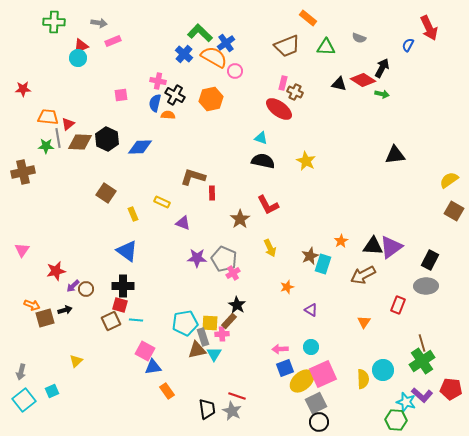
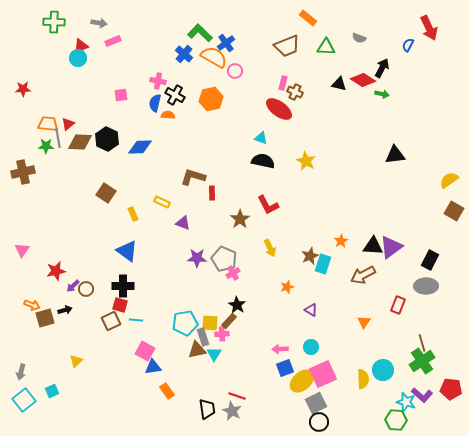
orange trapezoid at (48, 117): moved 7 px down
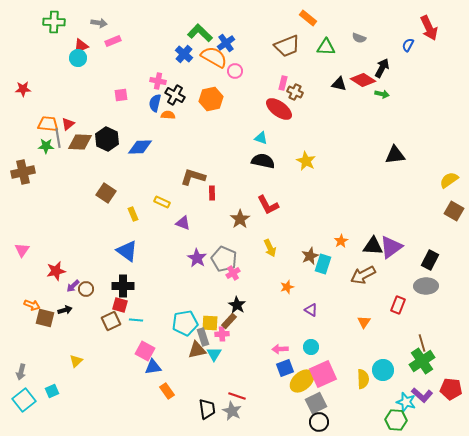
purple star at (197, 258): rotated 30 degrees clockwise
brown square at (45, 318): rotated 30 degrees clockwise
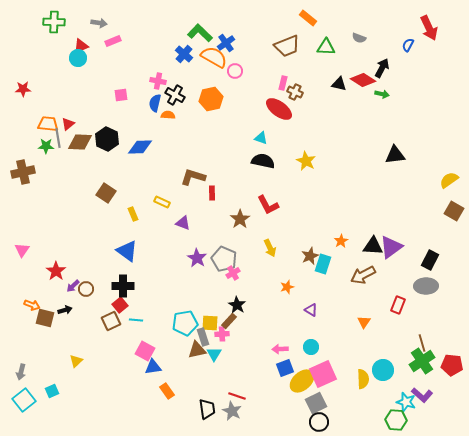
red star at (56, 271): rotated 24 degrees counterclockwise
red square at (120, 305): rotated 35 degrees clockwise
red pentagon at (451, 389): moved 1 px right, 24 px up
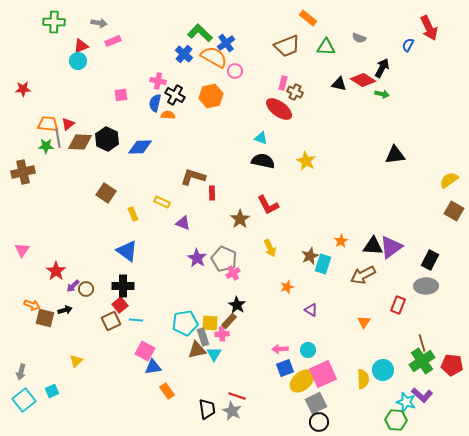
cyan circle at (78, 58): moved 3 px down
orange hexagon at (211, 99): moved 3 px up
cyan circle at (311, 347): moved 3 px left, 3 px down
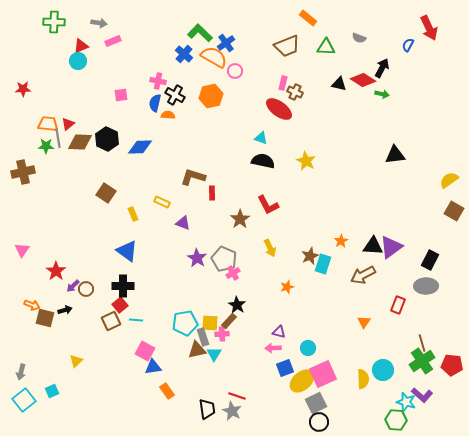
purple triangle at (311, 310): moved 32 px left, 22 px down; rotated 16 degrees counterclockwise
pink arrow at (280, 349): moved 7 px left, 1 px up
cyan circle at (308, 350): moved 2 px up
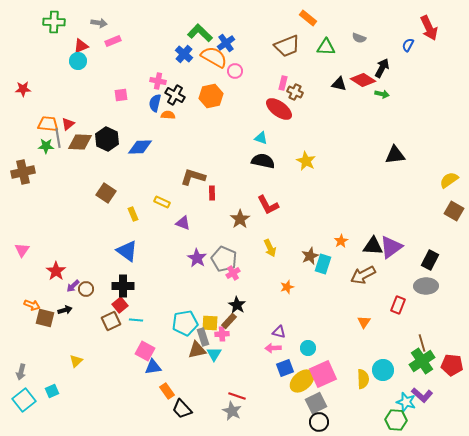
black trapezoid at (207, 409): moved 25 px left; rotated 145 degrees clockwise
